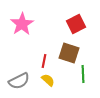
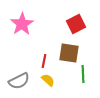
brown square: rotated 10 degrees counterclockwise
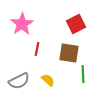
red line: moved 7 px left, 12 px up
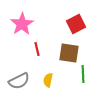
red line: rotated 24 degrees counterclockwise
yellow semicircle: rotated 120 degrees counterclockwise
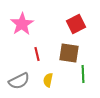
red line: moved 5 px down
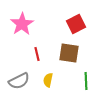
green line: moved 3 px right, 7 px down
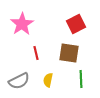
red line: moved 1 px left, 1 px up
green line: moved 5 px left, 2 px up
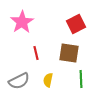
pink star: moved 2 px up
